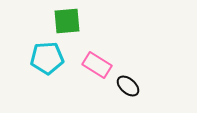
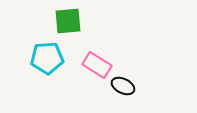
green square: moved 1 px right
black ellipse: moved 5 px left; rotated 15 degrees counterclockwise
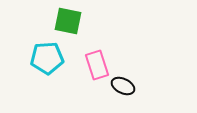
green square: rotated 16 degrees clockwise
pink rectangle: rotated 40 degrees clockwise
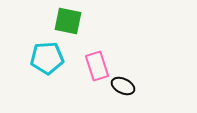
pink rectangle: moved 1 px down
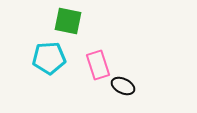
cyan pentagon: moved 2 px right
pink rectangle: moved 1 px right, 1 px up
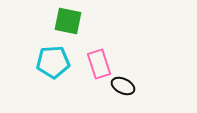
cyan pentagon: moved 4 px right, 4 px down
pink rectangle: moved 1 px right, 1 px up
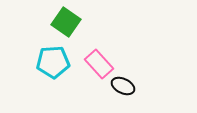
green square: moved 2 px left, 1 px down; rotated 24 degrees clockwise
pink rectangle: rotated 24 degrees counterclockwise
